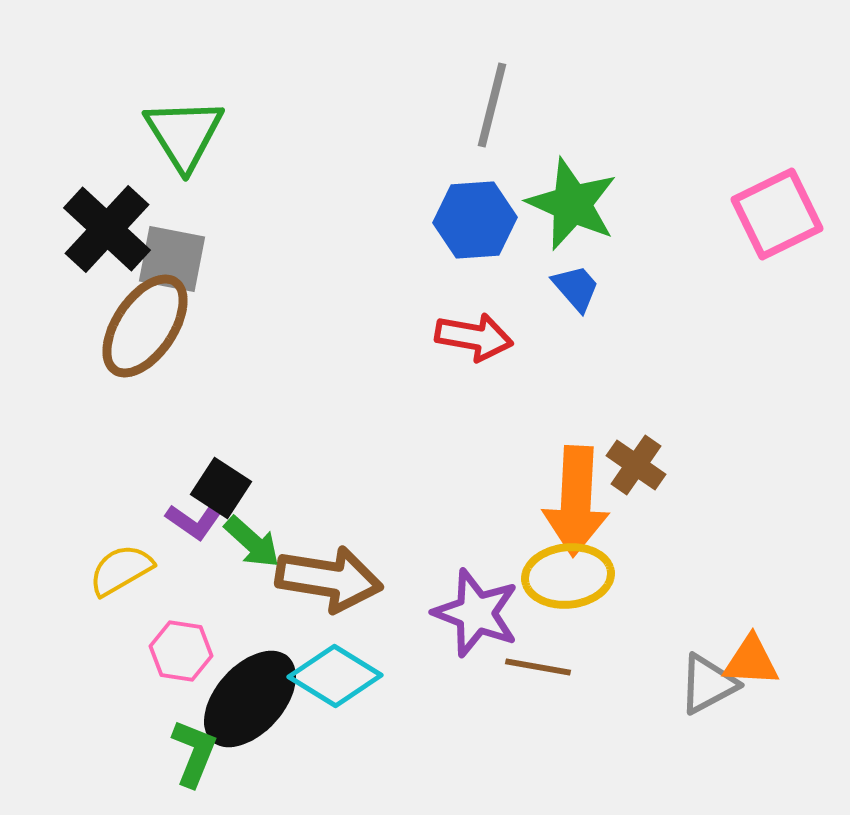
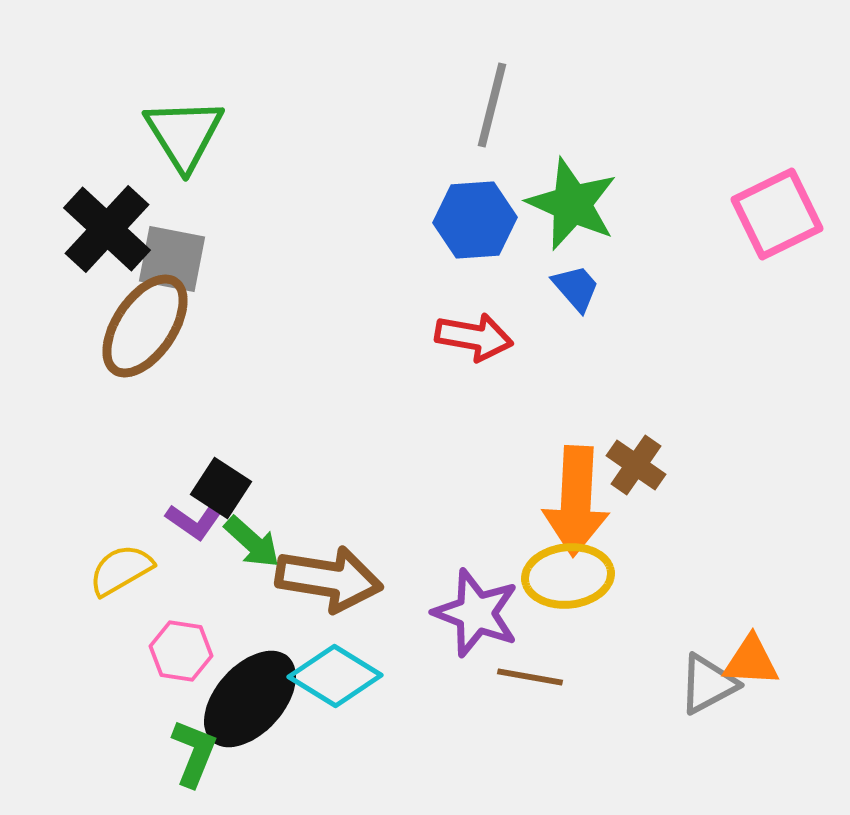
brown line: moved 8 px left, 10 px down
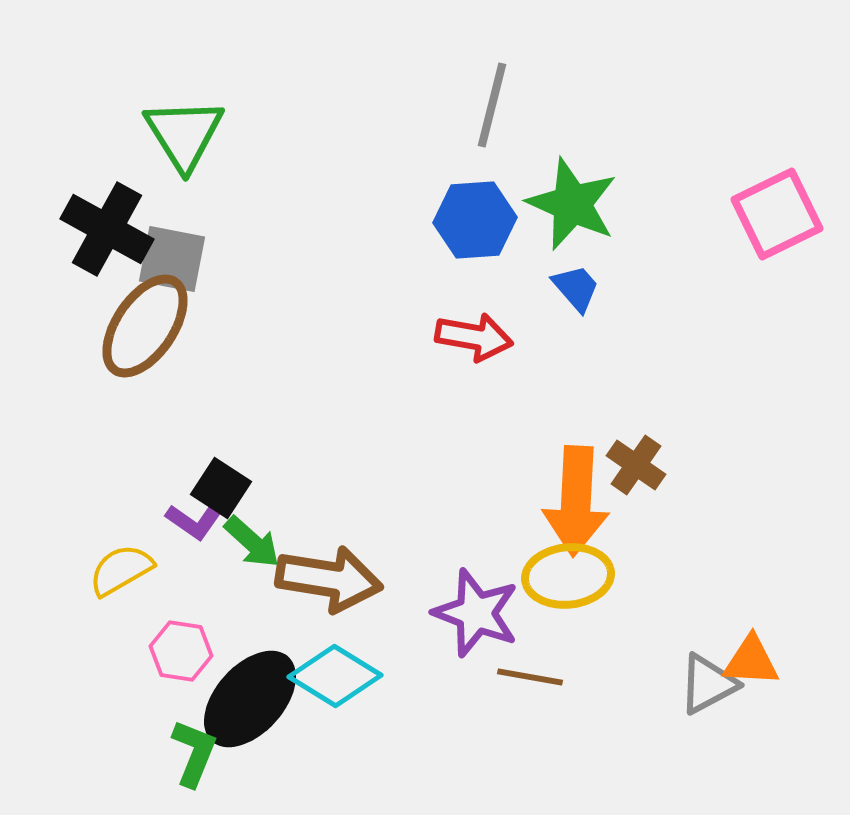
black cross: rotated 14 degrees counterclockwise
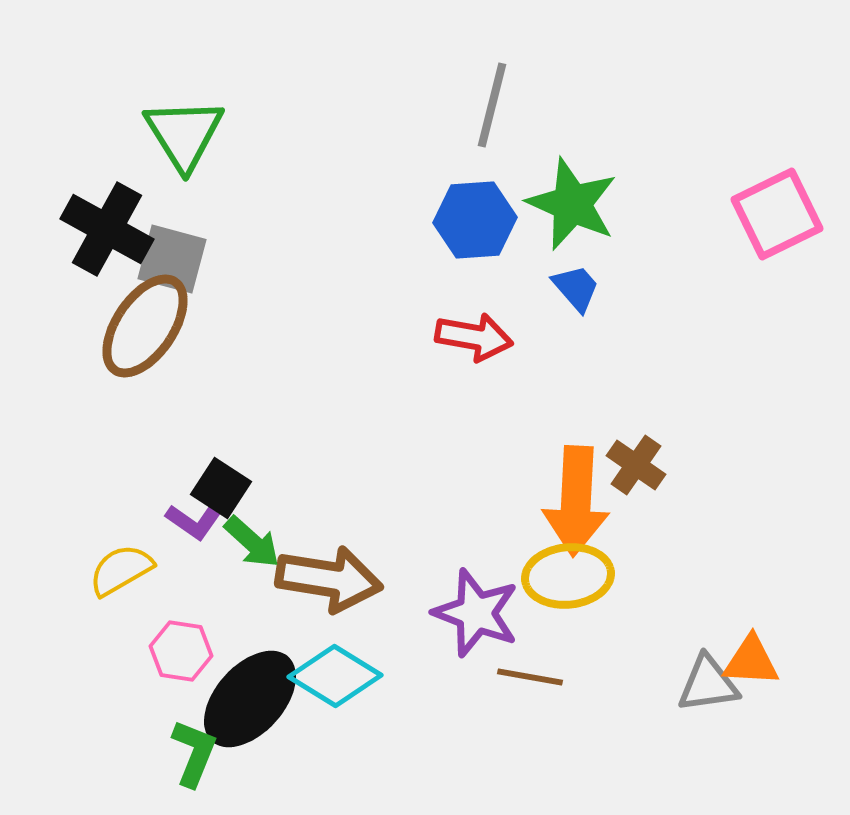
gray square: rotated 4 degrees clockwise
gray triangle: rotated 20 degrees clockwise
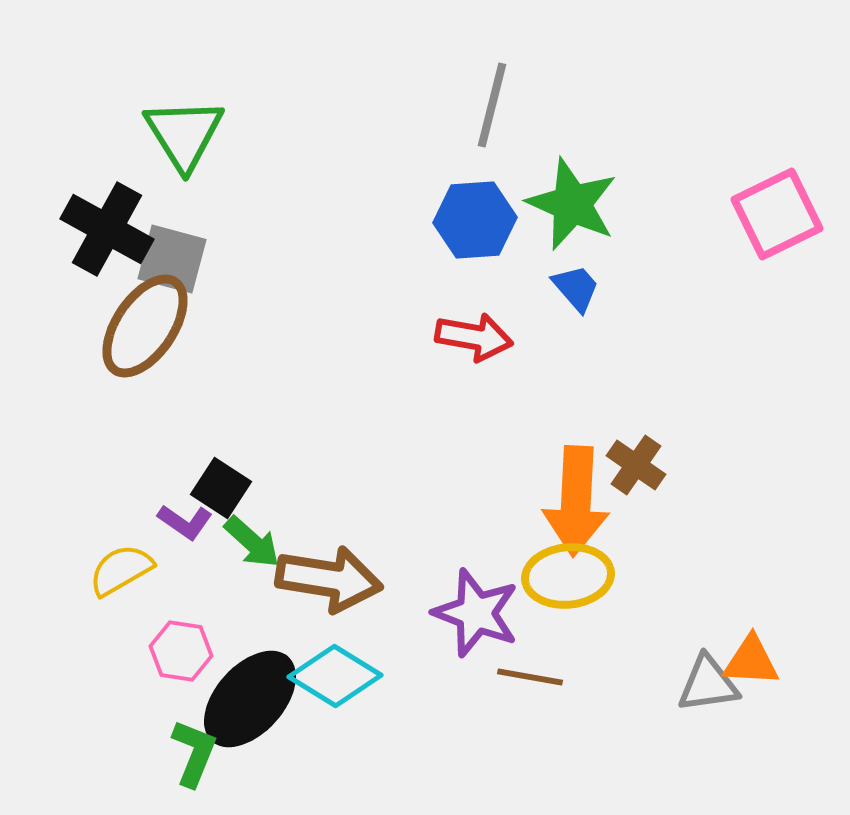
purple L-shape: moved 8 px left
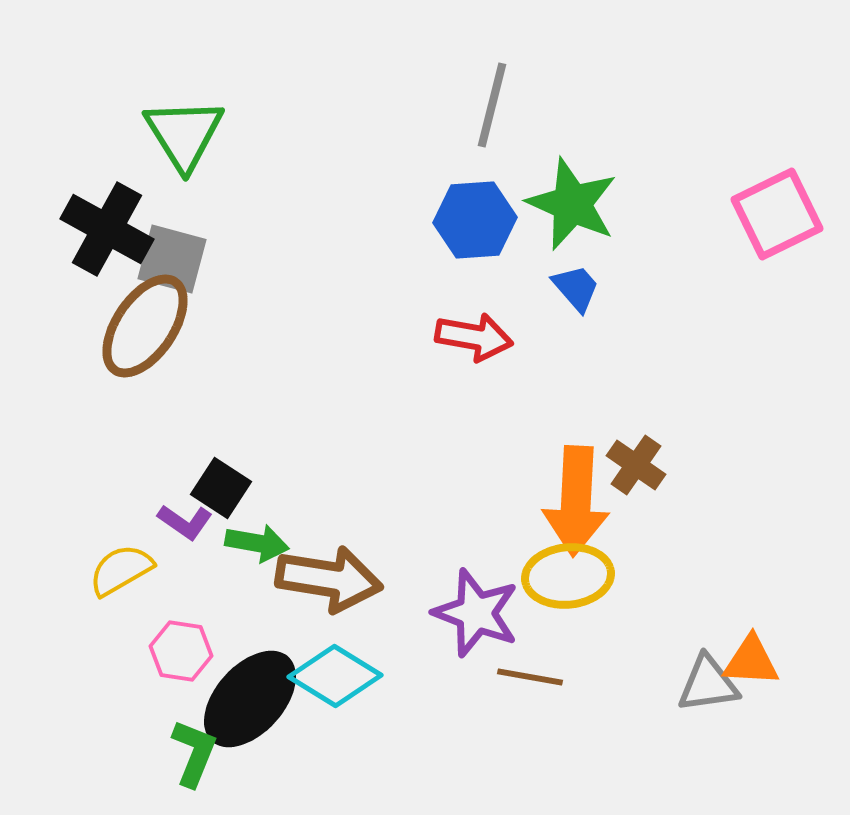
green arrow: moved 5 px right, 1 px down; rotated 32 degrees counterclockwise
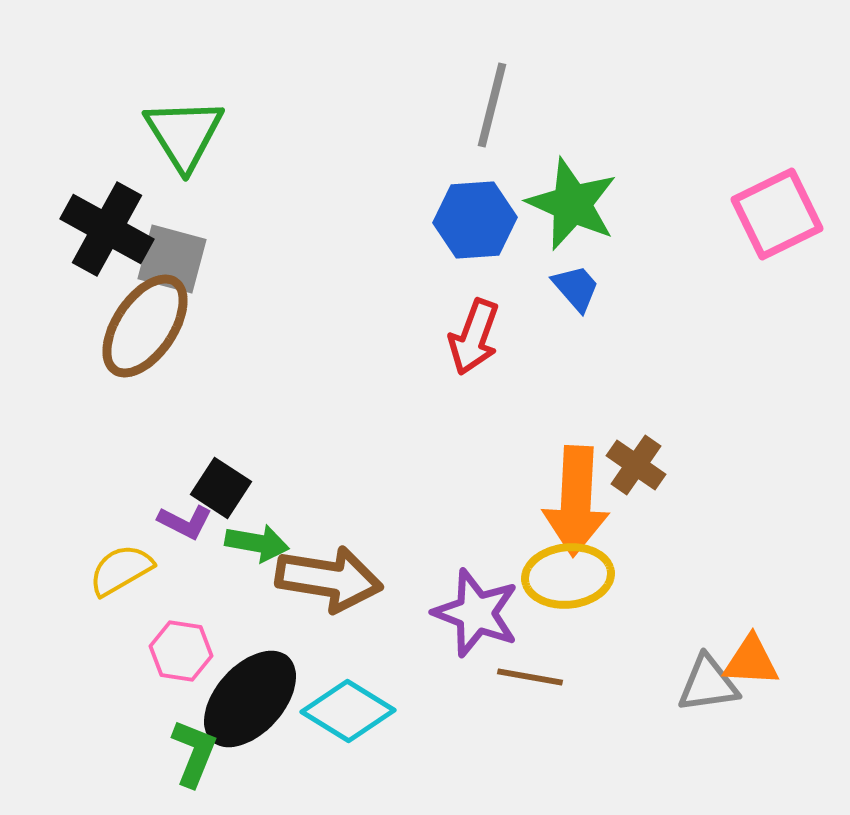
red arrow: rotated 100 degrees clockwise
purple L-shape: rotated 8 degrees counterclockwise
cyan diamond: moved 13 px right, 35 px down
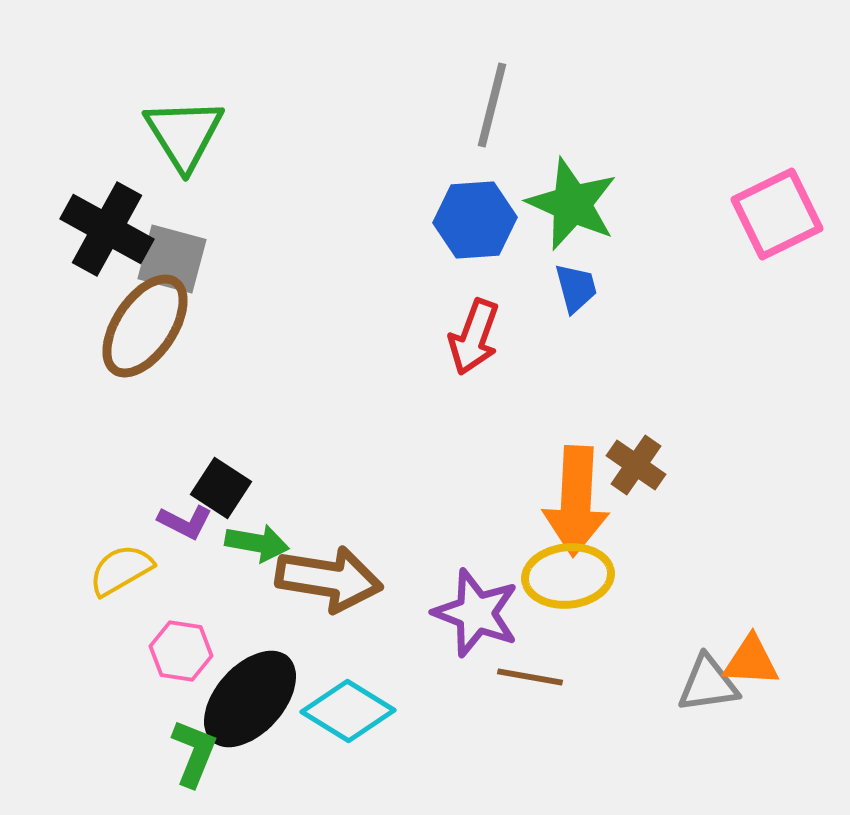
blue trapezoid: rotated 26 degrees clockwise
